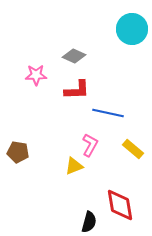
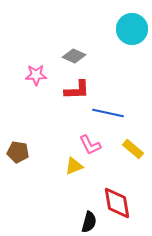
pink L-shape: rotated 125 degrees clockwise
red diamond: moved 3 px left, 2 px up
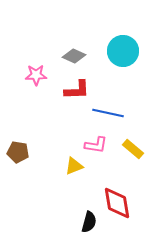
cyan circle: moved 9 px left, 22 px down
pink L-shape: moved 6 px right; rotated 55 degrees counterclockwise
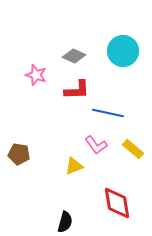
pink star: rotated 20 degrees clockwise
pink L-shape: rotated 45 degrees clockwise
brown pentagon: moved 1 px right, 2 px down
black semicircle: moved 24 px left
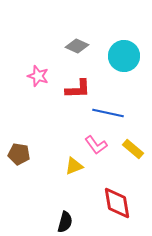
cyan circle: moved 1 px right, 5 px down
gray diamond: moved 3 px right, 10 px up
pink star: moved 2 px right, 1 px down
red L-shape: moved 1 px right, 1 px up
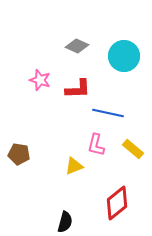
pink star: moved 2 px right, 4 px down
pink L-shape: rotated 50 degrees clockwise
red diamond: rotated 60 degrees clockwise
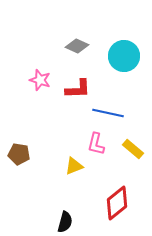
pink L-shape: moved 1 px up
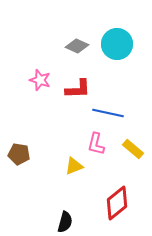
cyan circle: moved 7 px left, 12 px up
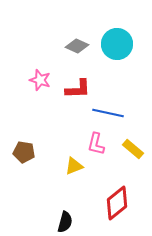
brown pentagon: moved 5 px right, 2 px up
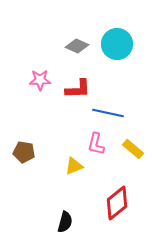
pink star: rotated 20 degrees counterclockwise
